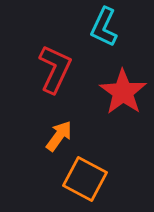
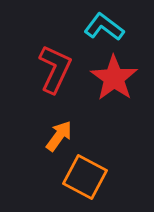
cyan L-shape: rotated 102 degrees clockwise
red star: moved 9 px left, 14 px up
orange square: moved 2 px up
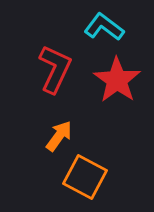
red star: moved 3 px right, 2 px down
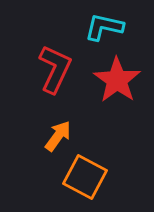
cyan L-shape: rotated 24 degrees counterclockwise
orange arrow: moved 1 px left
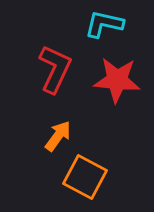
cyan L-shape: moved 3 px up
red star: rotated 30 degrees counterclockwise
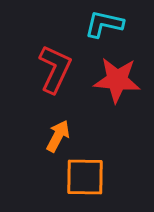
orange arrow: rotated 8 degrees counterclockwise
orange square: rotated 27 degrees counterclockwise
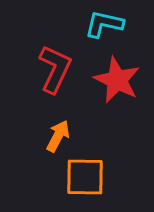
red star: rotated 21 degrees clockwise
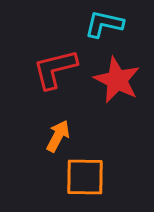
red L-shape: rotated 129 degrees counterclockwise
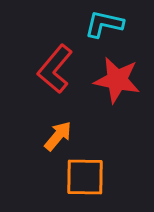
red L-shape: rotated 36 degrees counterclockwise
red star: rotated 15 degrees counterclockwise
orange arrow: rotated 12 degrees clockwise
